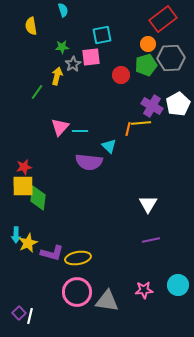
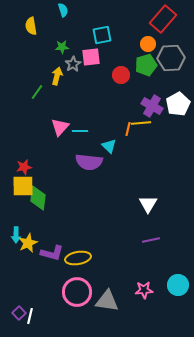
red rectangle: rotated 12 degrees counterclockwise
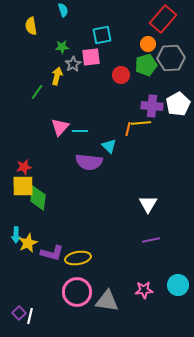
purple cross: rotated 25 degrees counterclockwise
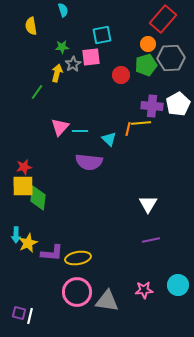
yellow arrow: moved 3 px up
cyan triangle: moved 7 px up
purple L-shape: rotated 10 degrees counterclockwise
purple square: rotated 32 degrees counterclockwise
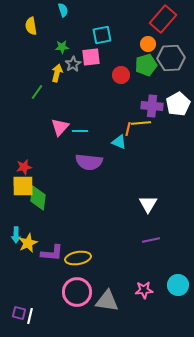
cyan triangle: moved 10 px right, 3 px down; rotated 21 degrees counterclockwise
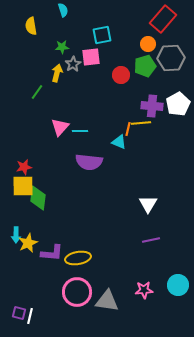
green pentagon: moved 1 px left, 1 px down
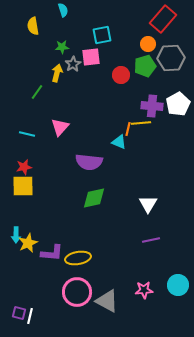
yellow semicircle: moved 2 px right
cyan line: moved 53 px left, 3 px down; rotated 14 degrees clockwise
green diamond: moved 56 px right; rotated 70 degrees clockwise
gray triangle: rotated 20 degrees clockwise
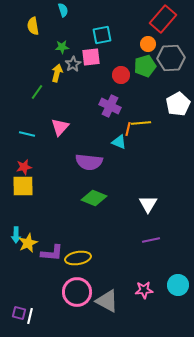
purple cross: moved 42 px left; rotated 20 degrees clockwise
green diamond: rotated 35 degrees clockwise
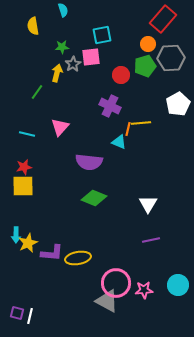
pink circle: moved 39 px right, 9 px up
purple square: moved 2 px left
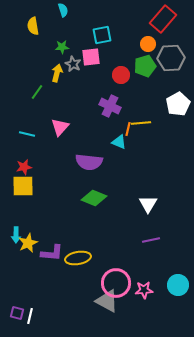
gray star: rotated 14 degrees counterclockwise
